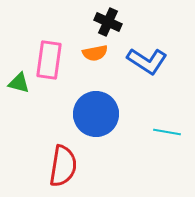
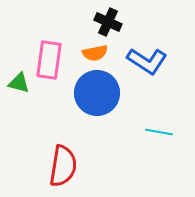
blue circle: moved 1 px right, 21 px up
cyan line: moved 8 px left
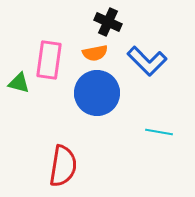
blue L-shape: rotated 12 degrees clockwise
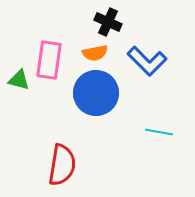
green triangle: moved 3 px up
blue circle: moved 1 px left
red semicircle: moved 1 px left, 1 px up
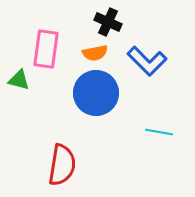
pink rectangle: moved 3 px left, 11 px up
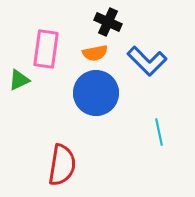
green triangle: rotated 40 degrees counterclockwise
cyan line: rotated 68 degrees clockwise
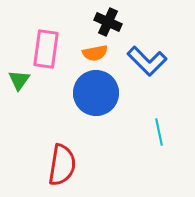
green triangle: rotated 30 degrees counterclockwise
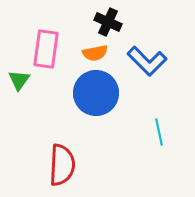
red semicircle: rotated 6 degrees counterclockwise
